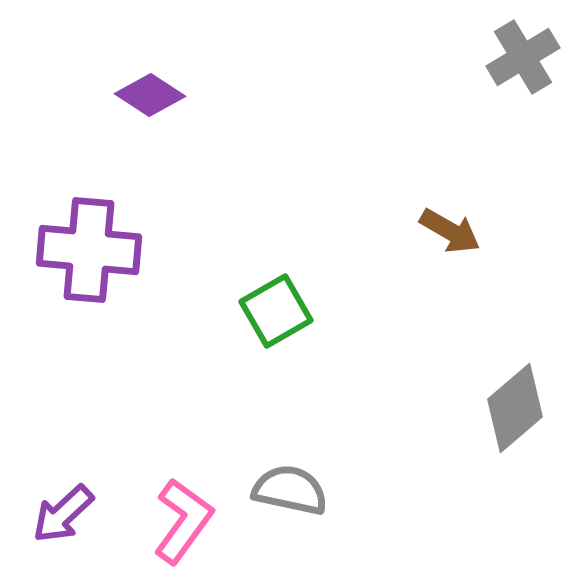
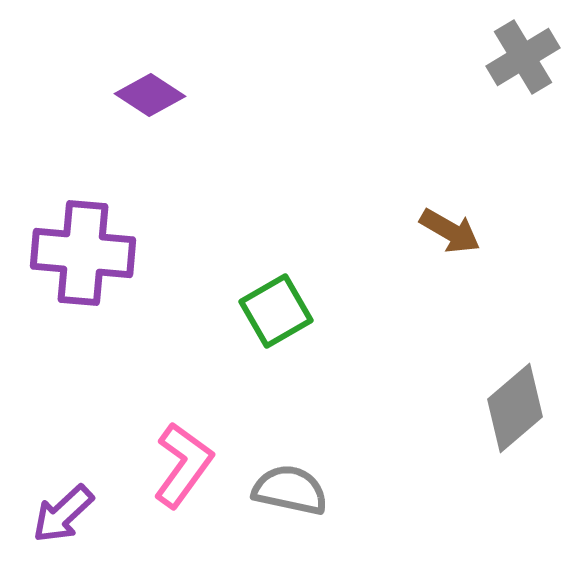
purple cross: moved 6 px left, 3 px down
pink L-shape: moved 56 px up
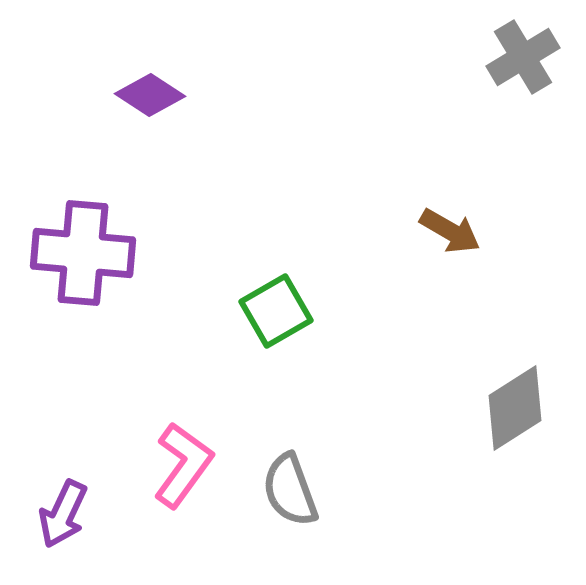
gray diamond: rotated 8 degrees clockwise
gray semicircle: rotated 122 degrees counterclockwise
purple arrow: rotated 22 degrees counterclockwise
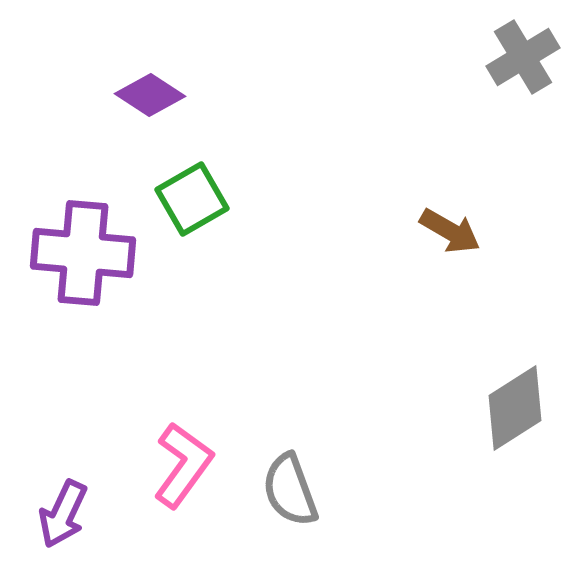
green square: moved 84 px left, 112 px up
